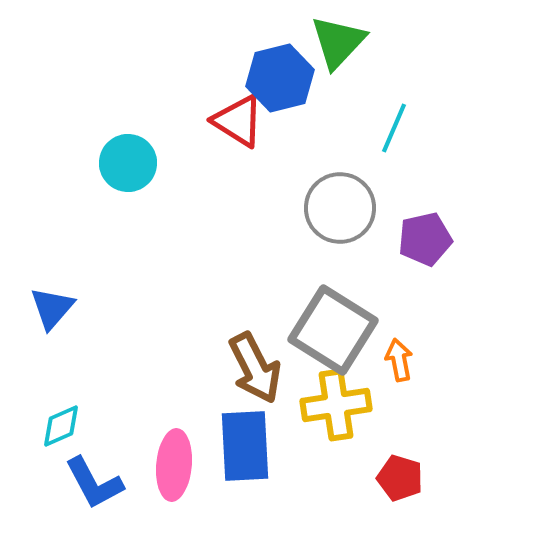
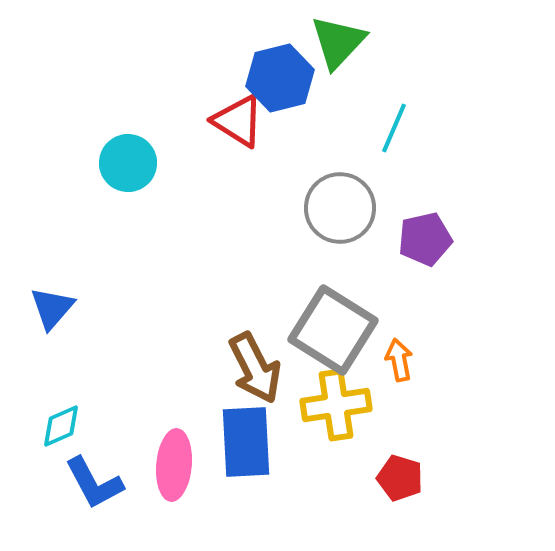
blue rectangle: moved 1 px right, 4 px up
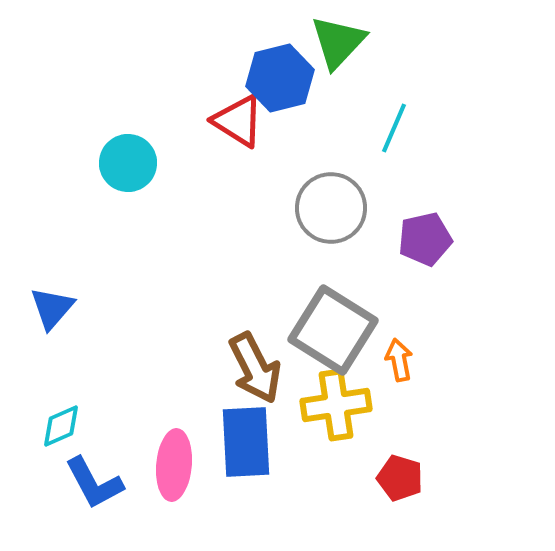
gray circle: moved 9 px left
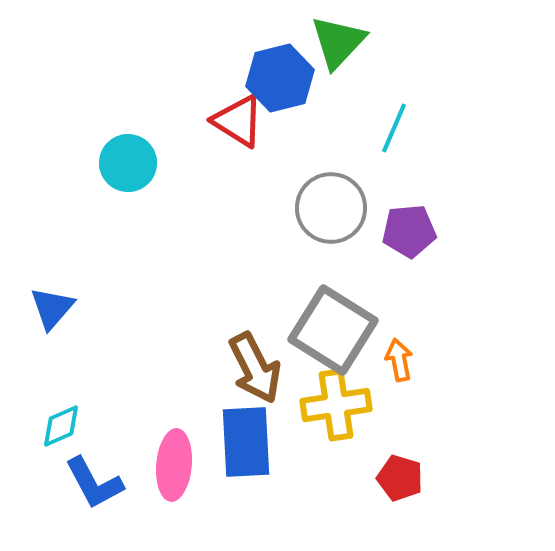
purple pentagon: moved 16 px left, 8 px up; rotated 8 degrees clockwise
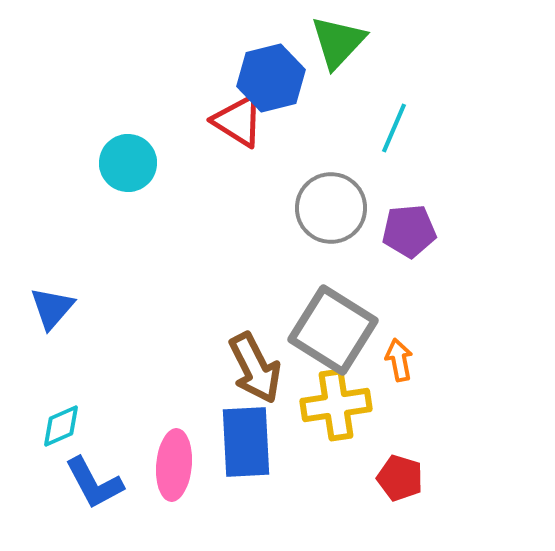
blue hexagon: moved 9 px left
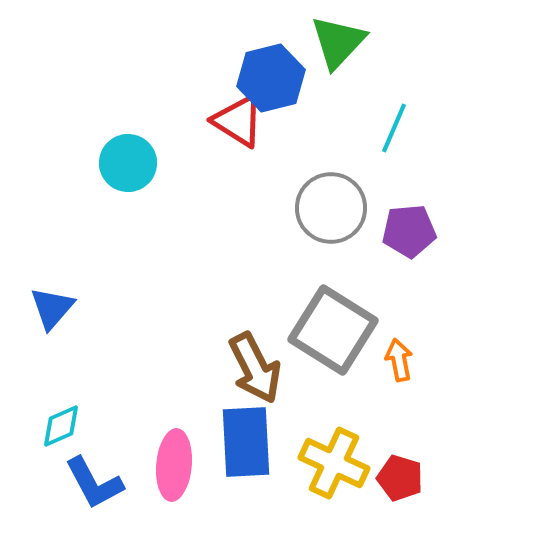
yellow cross: moved 2 px left, 58 px down; rotated 34 degrees clockwise
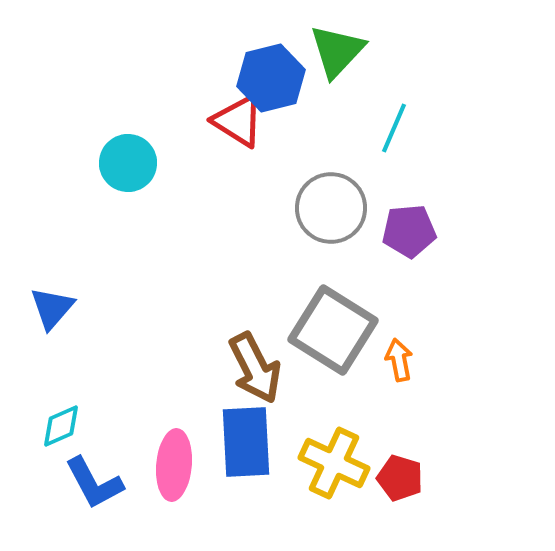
green triangle: moved 1 px left, 9 px down
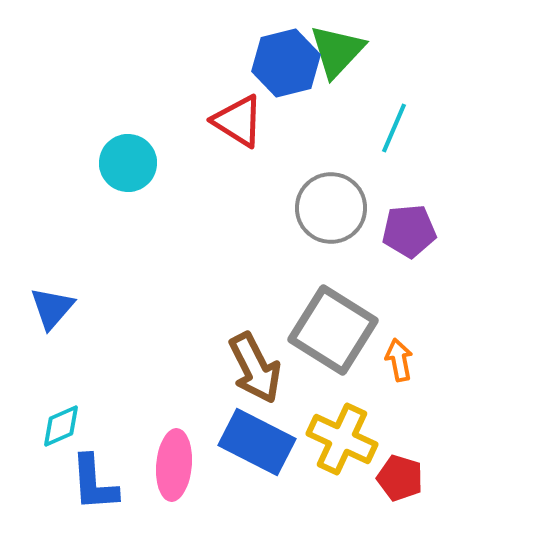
blue hexagon: moved 15 px right, 15 px up
blue rectangle: moved 11 px right; rotated 60 degrees counterclockwise
yellow cross: moved 8 px right, 24 px up
blue L-shape: rotated 24 degrees clockwise
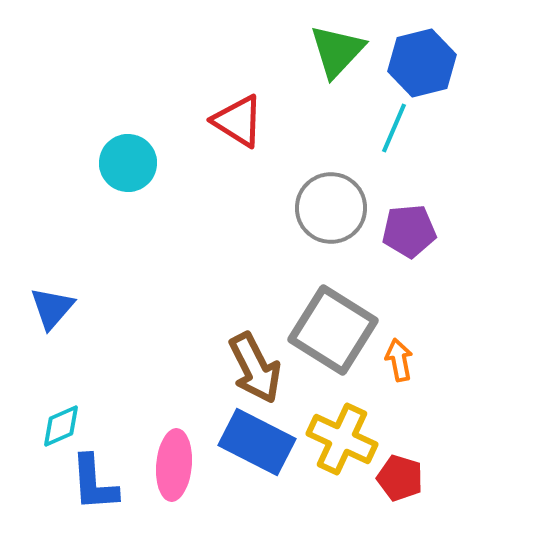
blue hexagon: moved 136 px right
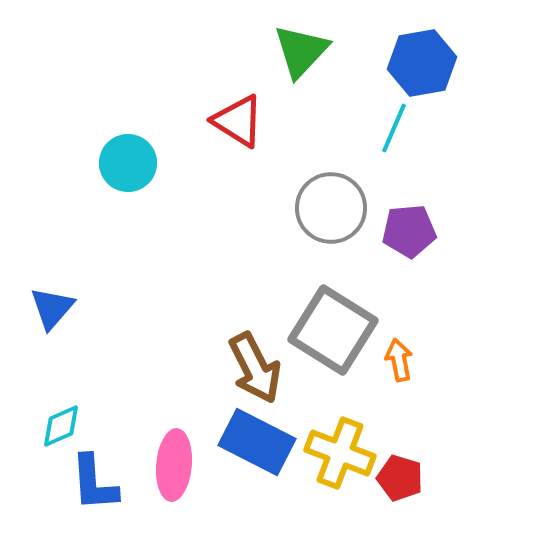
green triangle: moved 36 px left
blue hexagon: rotated 4 degrees clockwise
yellow cross: moved 2 px left, 14 px down; rotated 4 degrees counterclockwise
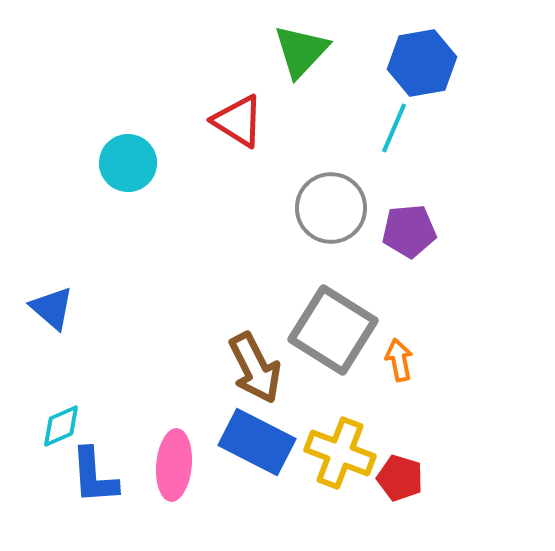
blue triangle: rotated 30 degrees counterclockwise
blue L-shape: moved 7 px up
